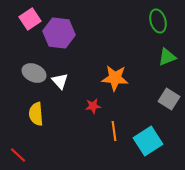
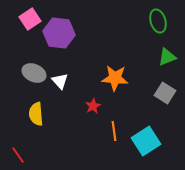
gray square: moved 4 px left, 6 px up
red star: rotated 21 degrees counterclockwise
cyan square: moved 2 px left
red line: rotated 12 degrees clockwise
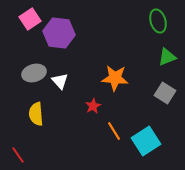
gray ellipse: rotated 40 degrees counterclockwise
orange line: rotated 24 degrees counterclockwise
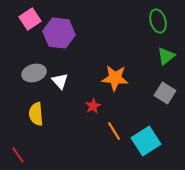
green triangle: moved 1 px left, 1 px up; rotated 18 degrees counterclockwise
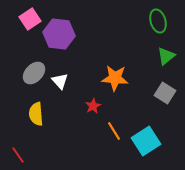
purple hexagon: moved 1 px down
gray ellipse: rotated 30 degrees counterclockwise
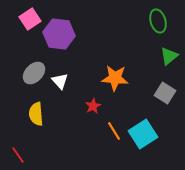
green triangle: moved 3 px right
cyan square: moved 3 px left, 7 px up
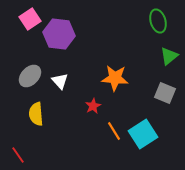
gray ellipse: moved 4 px left, 3 px down
gray square: rotated 10 degrees counterclockwise
